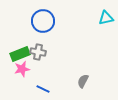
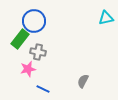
blue circle: moved 9 px left
green rectangle: moved 15 px up; rotated 30 degrees counterclockwise
pink star: moved 6 px right
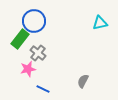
cyan triangle: moved 6 px left, 5 px down
gray cross: moved 1 px down; rotated 28 degrees clockwise
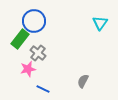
cyan triangle: rotated 42 degrees counterclockwise
